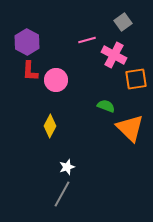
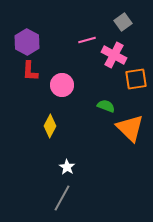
pink circle: moved 6 px right, 5 px down
white star: rotated 21 degrees counterclockwise
gray line: moved 4 px down
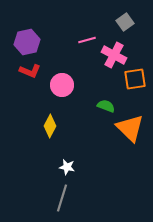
gray square: moved 2 px right
purple hexagon: rotated 20 degrees clockwise
red L-shape: rotated 70 degrees counterclockwise
orange square: moved 1 px left
white star: rotated 21 degrees counterclockwise
gray line: rotated 12 degrees counterclockwise
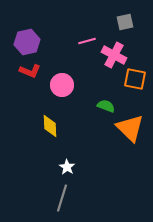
gray square: rotated 24 degrees clockwise
pink line: moved 1 px down
orange square: rotated 20 degrees clockwise
yellow diamond: rotated 30 degrees counterclockwise
white star: rotated 21 degrees clockwise
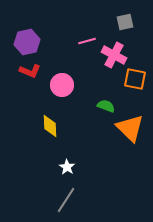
gray line: moved 4 px right, 2 px down; rotated 16 degrees clockwise
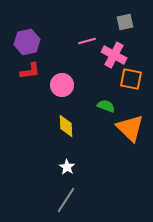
red L-shape: rotated 30 degrees counterclockwise
orange square: moved 4 px left
yellow diamond: moved 16 px right
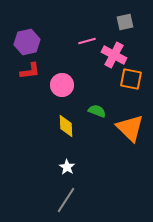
green semicircle: moved 9 px left, 5 px down
